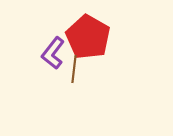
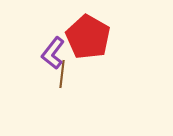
brown line: moved 12 px left, 5 px down
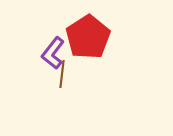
red pentagon: rotated 9 degrees clockwise
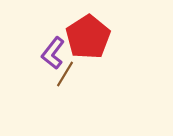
brown line: moved 3 px right; rotated 24 degrees clockwise
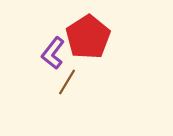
brown line: moved 2 px right, 8 px down
